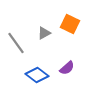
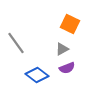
gray triangle: moved 18 px right, 16 px down
purple semicircle: rotated 21 degrees clockwise
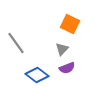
gray triangle: rotated 16 degrees counterclockwise
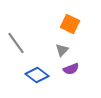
gray triangle: moved 1 px down
purple semicircle: moved 4 px right, 1 px down
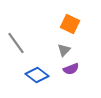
gray triangle: moved 2 px right
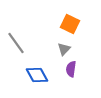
gray triangle: moved 1 px up
purple semicircle: rotated 119 degrees clockwise
blue diamond: rotated 25 degrees clockwise
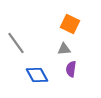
gray triangle: rotated 40 degrees clockwise
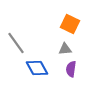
gray triangle: moved 1 px right
blue diamond: moved 7 px up
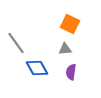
purple semicircle: moved 3 px down
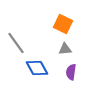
orange square: moved 7 px left
